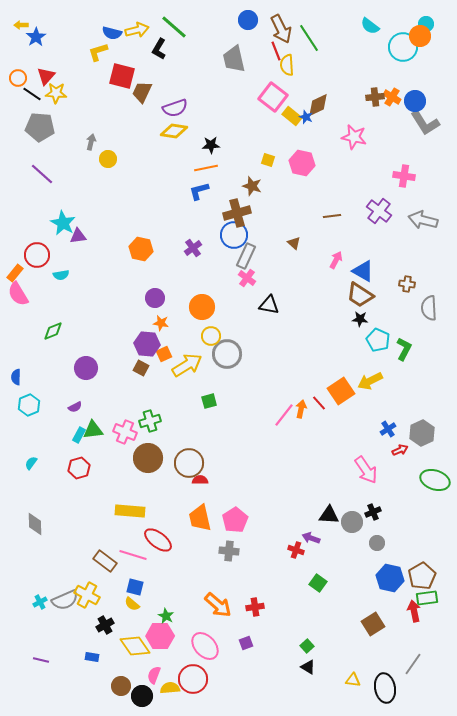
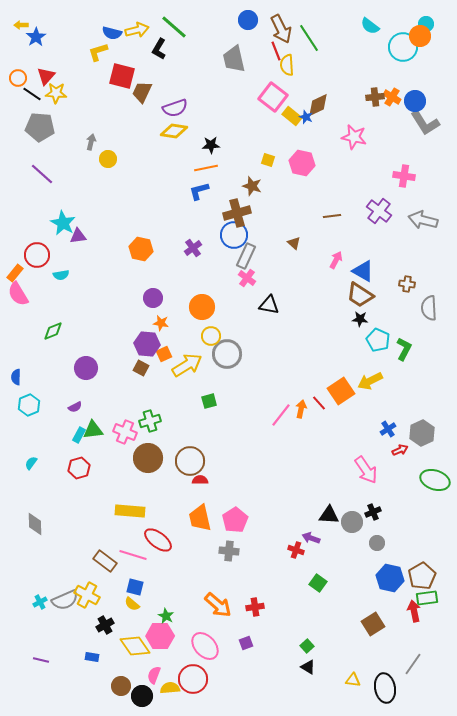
purple circle at (155, 298): moved 2 px left
pink line at (284, 415): moved 3 px left
brown circle at (189, 463): moved 1 px right, 2 px up
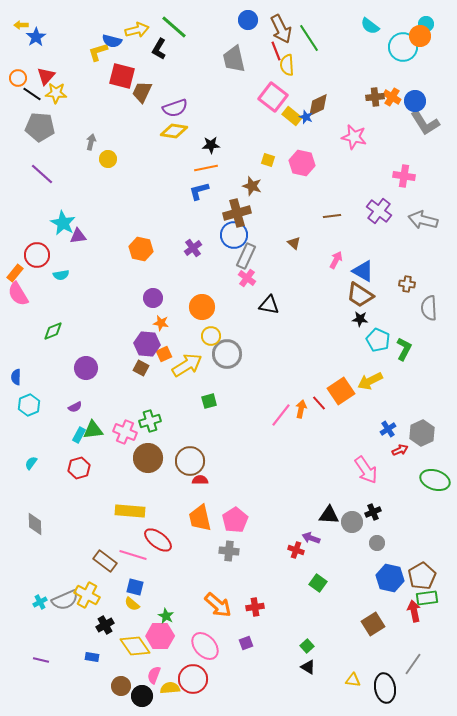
blue semicircle at (112, 33): moved 8 px down
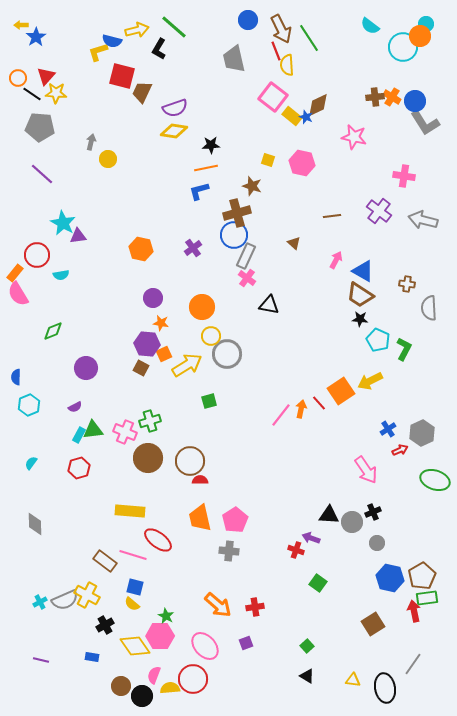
black triangle at (308, 667): moved 1 px left, 9 px down
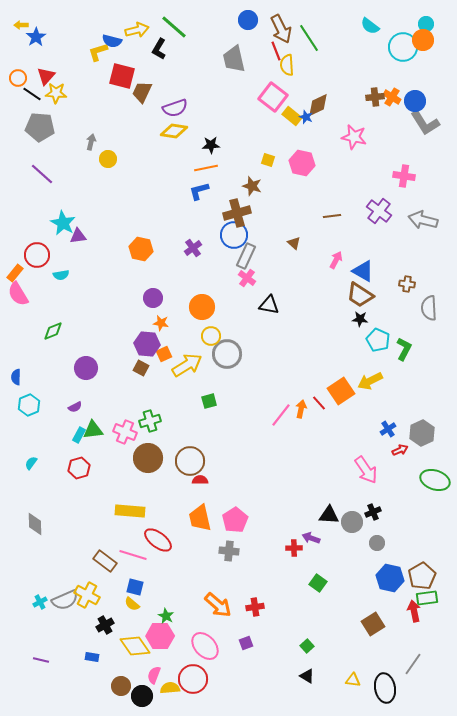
orange circle at (420, 36): moved 3 px right, 4 px down
red cross at (296, 550): moved 2 px left, 2 px up; rotated 21 degrees counterclockwise
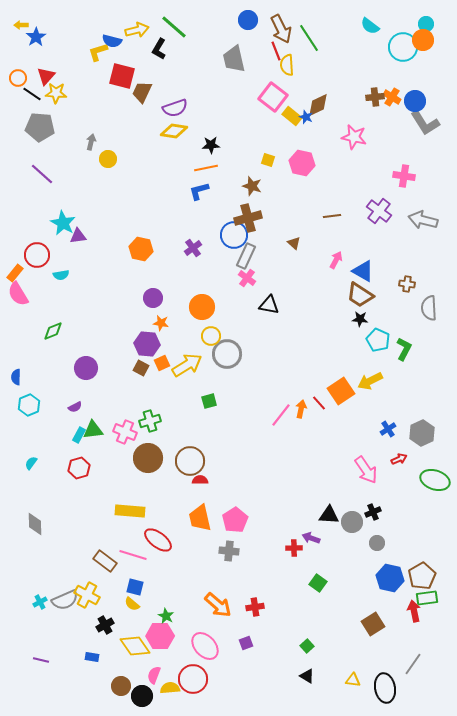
brown cross at (237, 213): moved 11 px right, 5 px down
orange square at (164, 354): moved 2 px left, 9 px down
red arrow at (400, 450): moved 1 px left, 9 px down
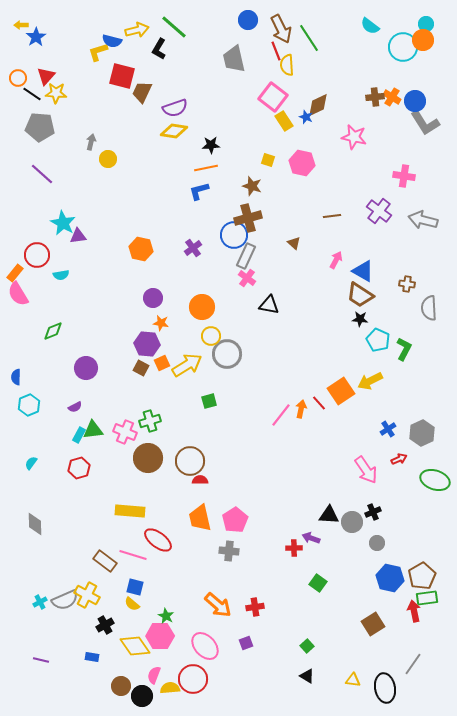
yellow rectangle at (292, 116): moved 8 px left, 5 px down; rotated 18 degrees clockwise
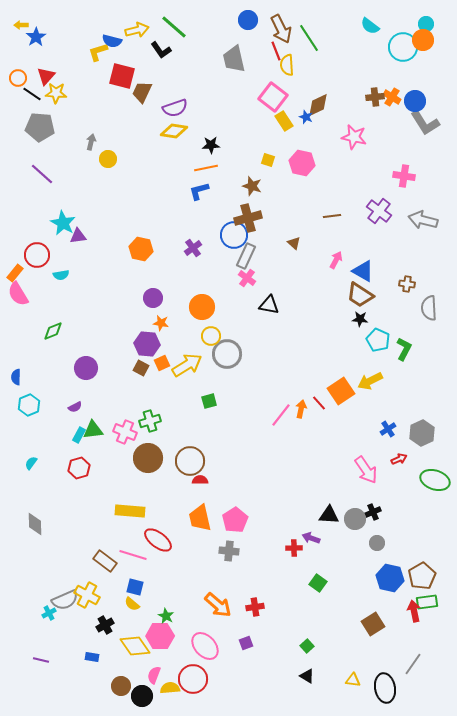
black L-shape at (159, 49): moved 2 px right, 1 px down; rotated 65 degrees counterclockwise
gray circle at (352, 522): moved 3 px right, 3 px up
green rectangle at (427, 598): moved 4 px down
cyan cross at (40, 602): moved 9 px right, 11 px down
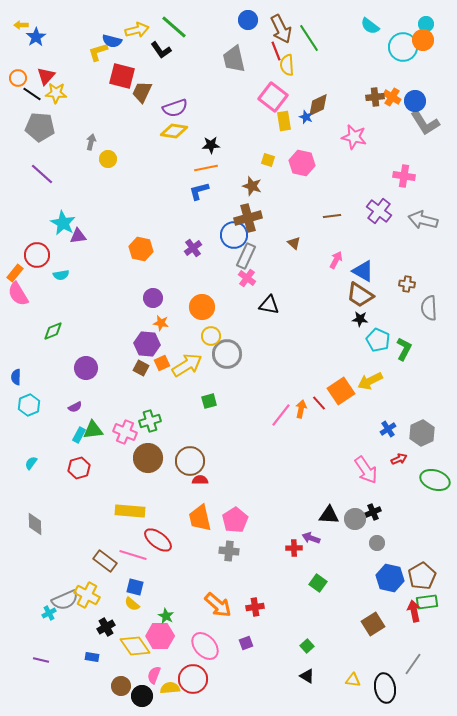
yellow rectangle at (284, 121): rotated 24 degrees clockwise
black cross at (105, 625): moved 1 px right, 2 px down
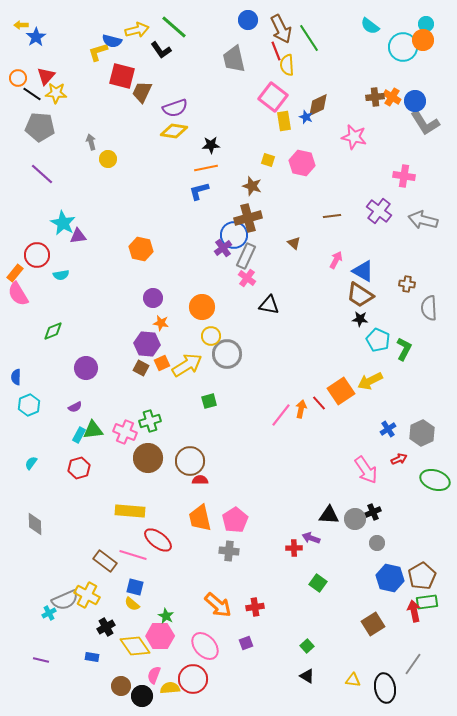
gray arrow at (91, 142): rotated 28 degrees counterclockwise
purple cross at (193, 248): moved 30 px right
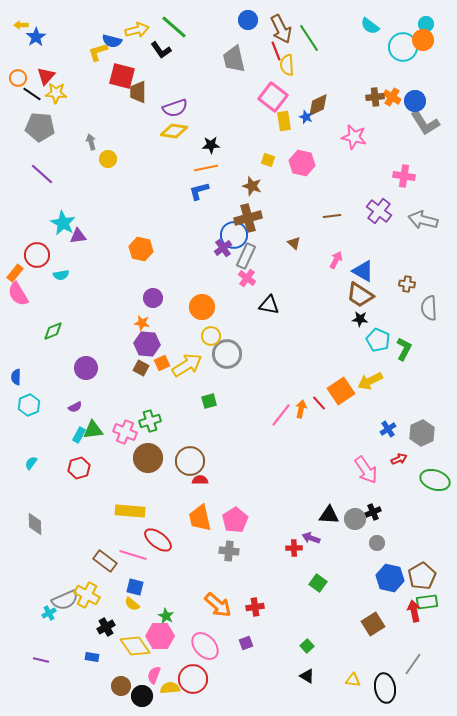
brown trapezoid at (142, 92): moved 4 px left; rotated 25 degrees counterclockwise
orange star at (161, 323): moved 19 px left
